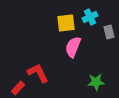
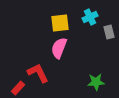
yellow square: moved 6 px left
pink semicircle: moved 14 px left, 1 px down
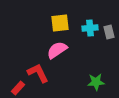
cyan cross: moved 11 px down; rotated 21 degrees clockwise
pink semicircle: moved 2 px left, 2 px down; rotated 35 degrees clockwise
